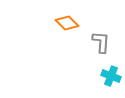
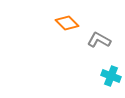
gray L-shape: moved 2 px left, 2 px up; rotated 65 degrees counterclockwise
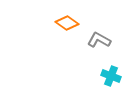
orange diamond: rotated 10 degrees counterclockwise
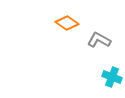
cyan cross: moved 1 px right, 1 px down
